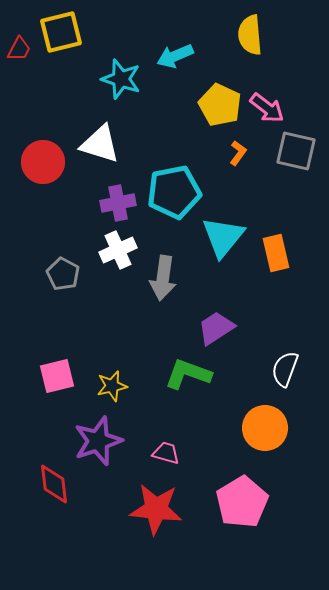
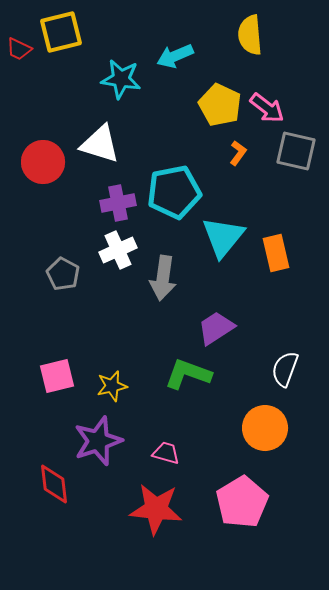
red trapezoid: rotated 88 degrees clockwise
cyan star: rotated 9 degrees counterclockwise
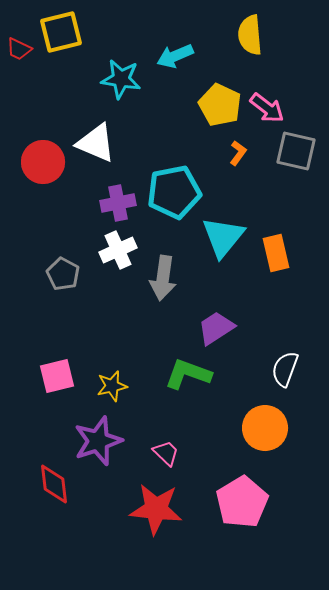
white triangle: moved 4 px left, 1 px up; rotated 6 degrees clockwise
pink trapezoid: rotated 28 degrees clockwise
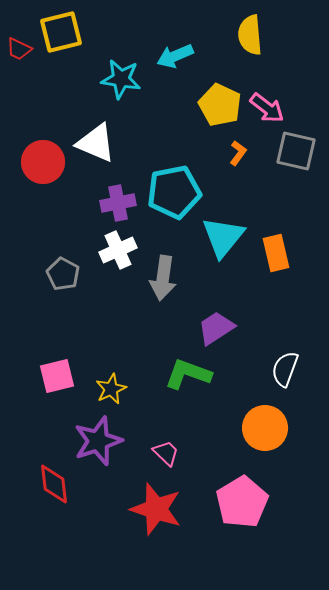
yellow star: moved 1 px left, 3 px down; rotated 12 degrees counterclockwise
red star: rotated 12 degrees clockwise
